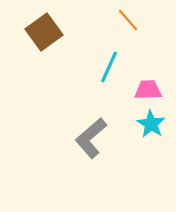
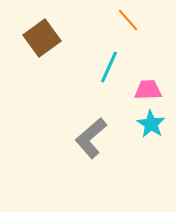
brown square: moved 2 px left, 6 px down
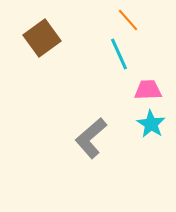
cyan line: moved 10 px right, 13 px up; rotated 48 degrees counterclockwise
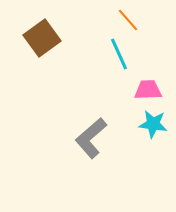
cyan star: moved 2 px right; rotated 24 degrees counterclockwise
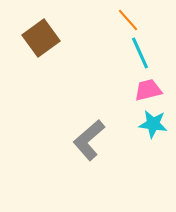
brown square: moved 1 px left
cyan line: moved 21 px right, 1 px up
pink trapezoid: rotated 12 degrees counterclockwise
gray L-shape: moved 2 px left, 2 px down
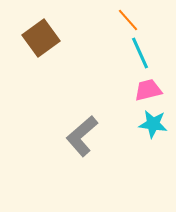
gray L-shape: moved 7 px left, 4 px up
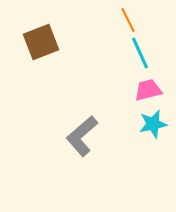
orange line: rotated 15 degrees clockwise
brown square: moved 4 px down; rotated 15 degrees clockwise
cyan star: rotated 20 degrees counterclockwise
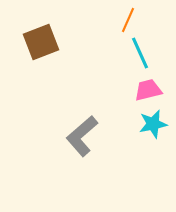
orange line: rotated 50 degrees clockwise
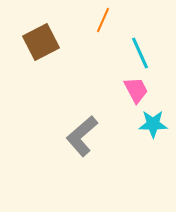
orange line: moved 25 px left
brown square: rotated 6 degrees counterclockwise
pink trapezoid: moved 12 px left; rotated 76 degrees clockwise
cyan star: rotated 12 degrees clockwise
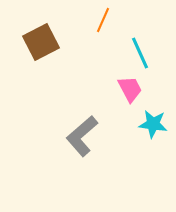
pink trapezoid: moved 6 px left, 1 px up
cyan star: rotated 8 degrees clockwise
